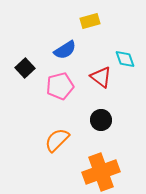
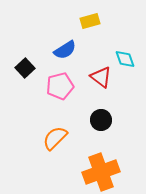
orange semicircle: moved 2 px left, 2 px up
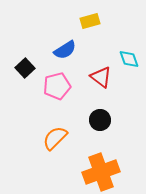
cyan diamond: moved 4 px right
pink pentagon: moved 3 px left
black circle: moved 1 px left
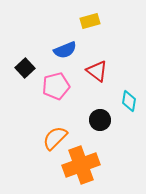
blue semicircle: rotated 10 degrees clockwise
cyan diamond: moved 42 px down; rotated 30 degrees clockwise
red triangle: moved 4 px left, 6 px up
pink pentagon: moved 1 px left
orange cross: moved 20 px left, 7 px up
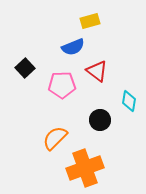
blue semicircle: moved 8 px right, 3 px up
pink pentagon: moved 6 px right, 1 px up; rotated 12 degrees clockwise
orange cross: moved 4 px right, 3 px down
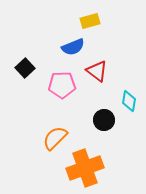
black circle: moved 4 px right
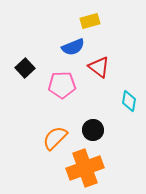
red triangle: moved 2 px right, 4 px up
black circle: moved 11 px left, 10 px down
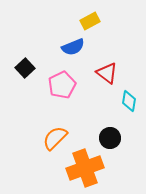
yellow rectangle: rotated 12 degrees counterclockwise
red triangle: moved 8 px right, 6 px down
pink pentagon: rotated 24 degrees counterclockwise
black circle: moved 17 px right, 8 px down
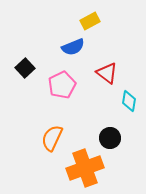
orange semicircle: moved 3 px left; rotated 20 degrees counterclockwise
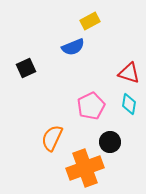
black square: moved 1 px right; rotated 18 degrees clockwise
red triangle: moved 22 px right; rotated 20 degrees counterclockwise
pink pentagon: moved 29 px right, 21 px down
cyan diamond: moved 3 px down
black circle: moved 4 px down
